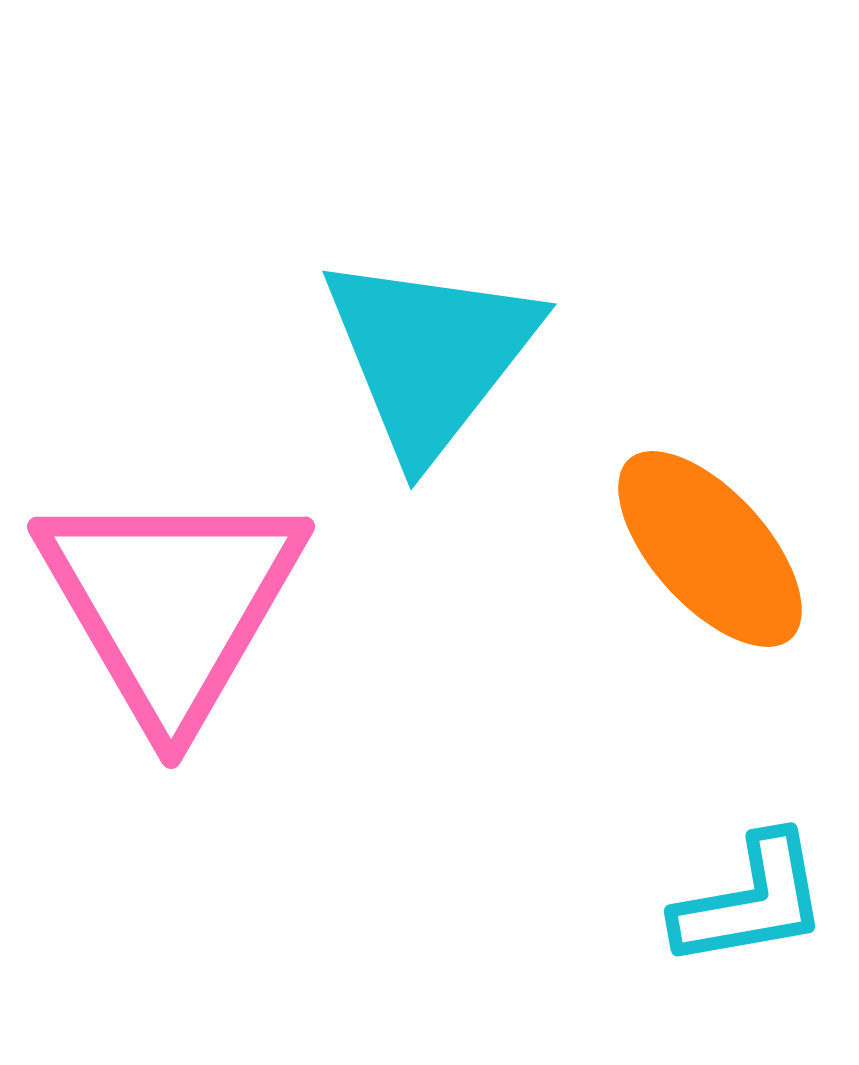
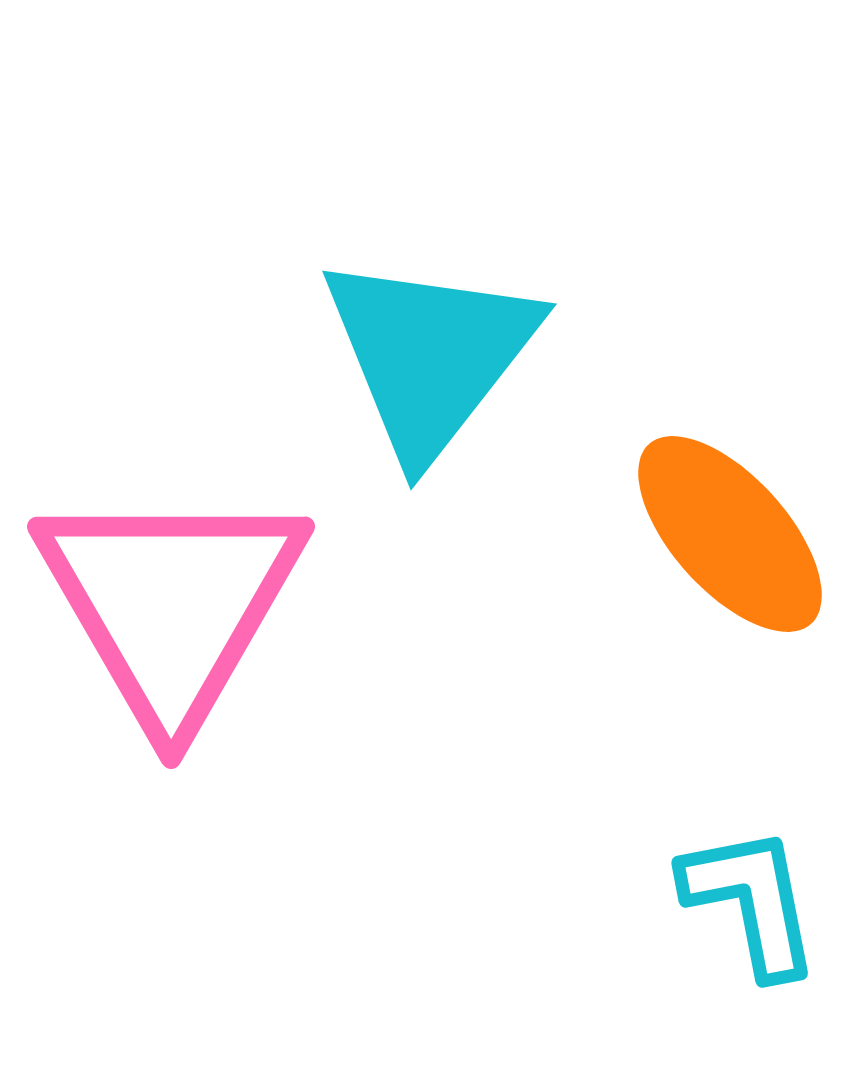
orange ellipse: moved 20 px right, 15 px up
cyan L-shape: rotated 91 degrees counterclockwise
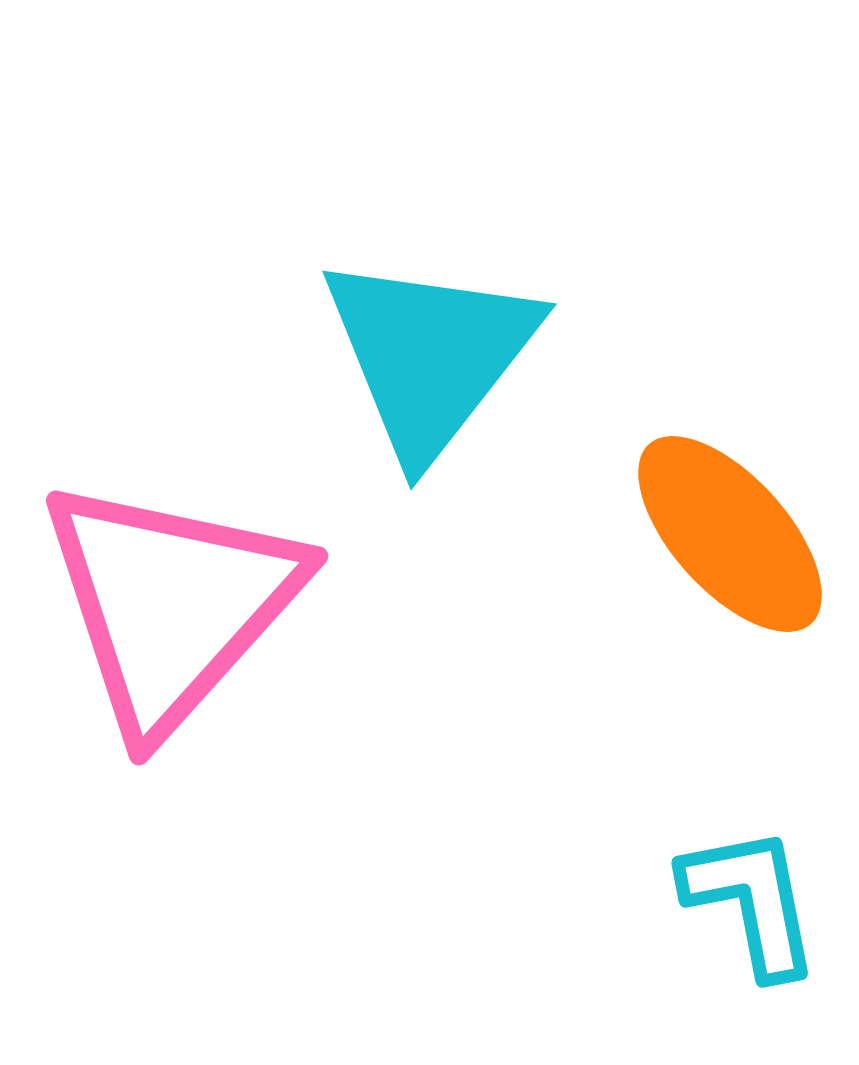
pink triangle: rotated 12 degrees clockwise
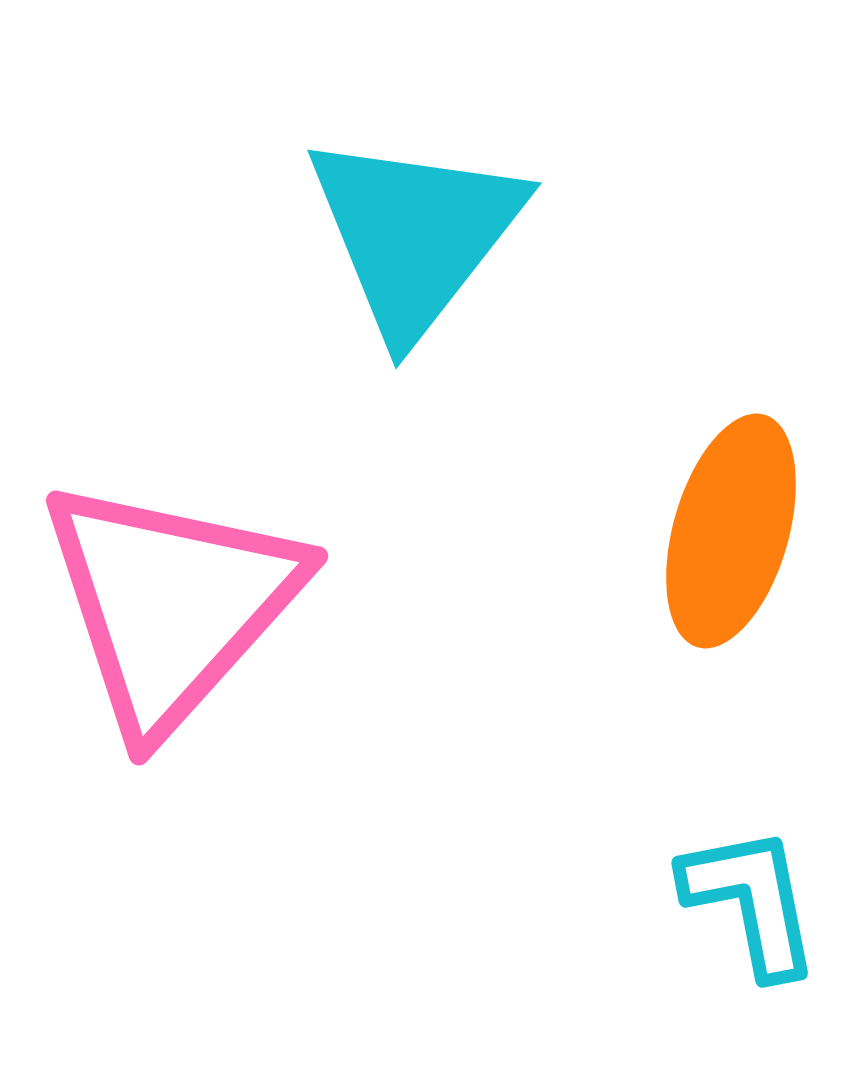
cyan triangle: moved 15 px left, 121 px up
orange ellipse: moved 1 px right, 3 px up; rotated 58 degrees clockwise
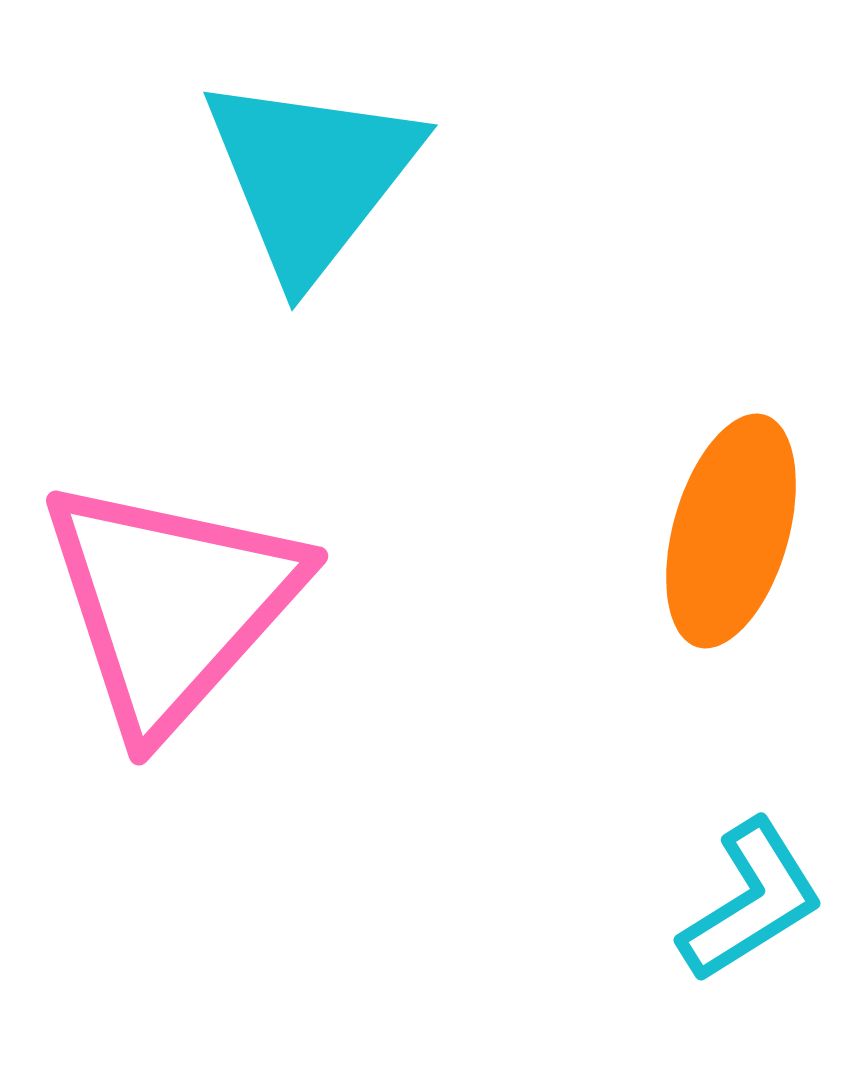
cyan triangle: moved 104 px left, 58 px up
cyan L-shape: rotated 69 degrees clockwise
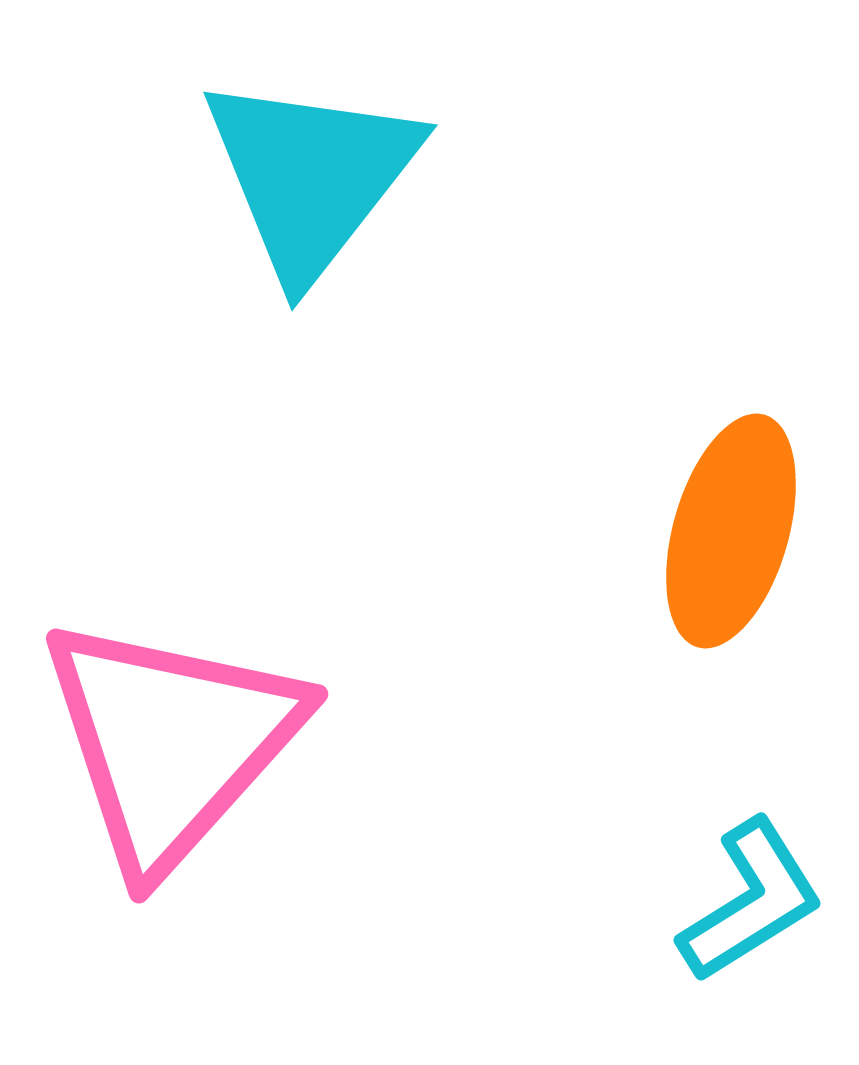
pink triangle: moved 138 px down
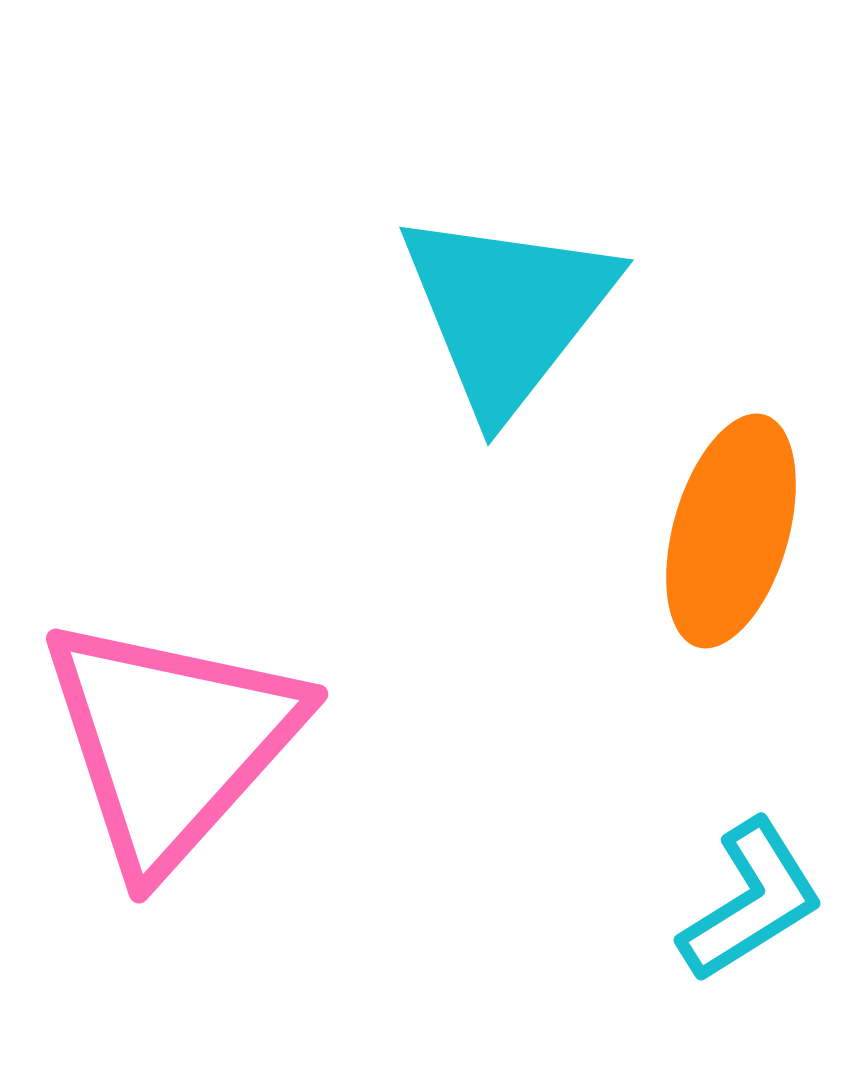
cyan triangle: moved 196 px right, 135 px down
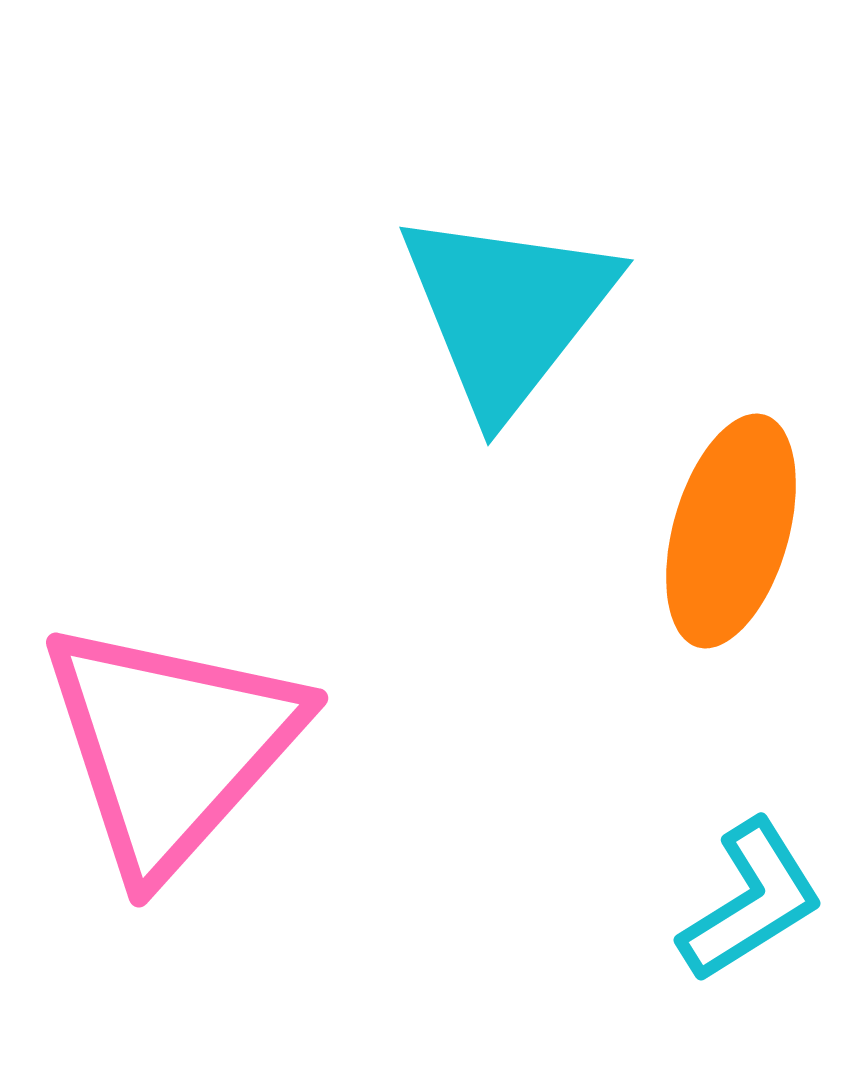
pink triangle: moved 4 px down
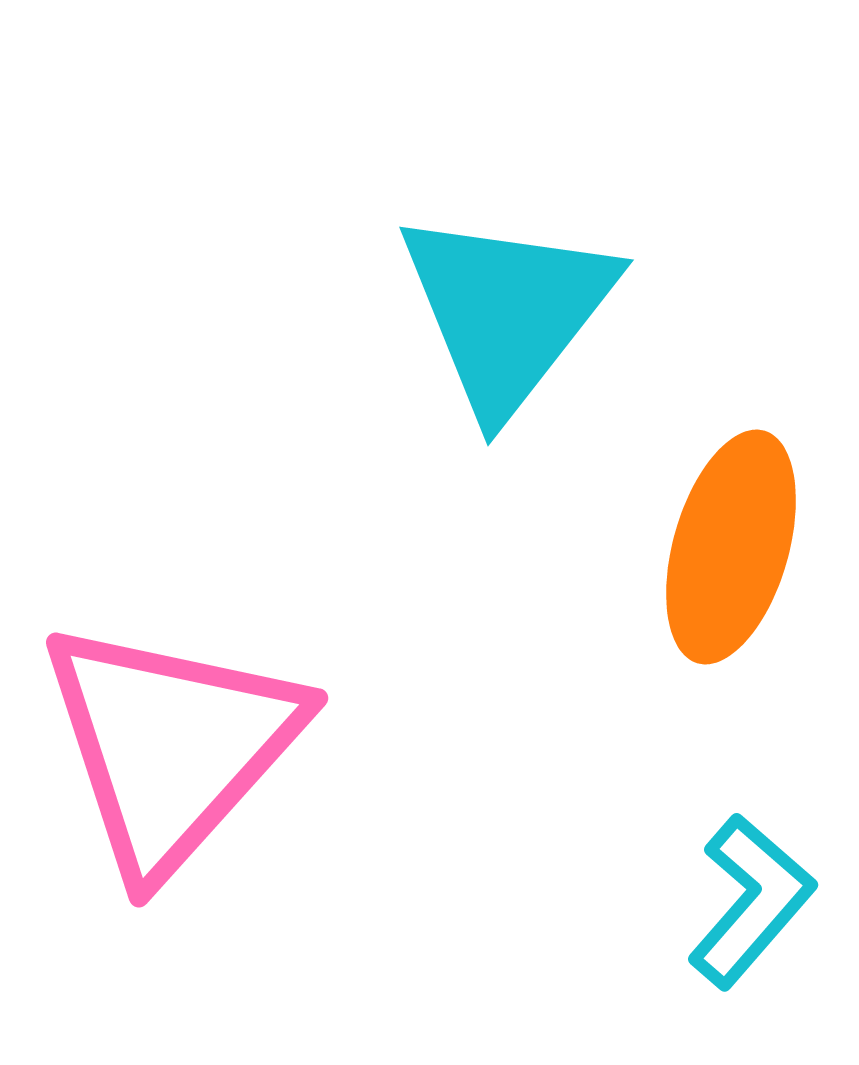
orange ellipse: moved 16 px down
cyan L-shape: rotated 17 degrees counterclockwise
